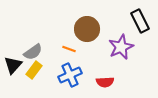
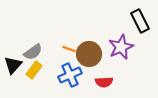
brown circle: moved 2 px right, 25 px down
red semicircle: moved 1 px left
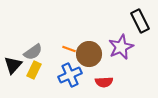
yellow rectangle: rotated 12 degrees counterclockwise
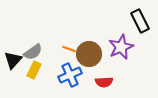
black triangle: moved 5 px up
